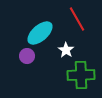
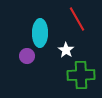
cyan ellipse: rotated 48 degrees counterclockwise
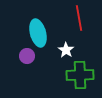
red line: moved 2 px right, 1 px up; rotated 20 degrees clockwise
cyan ellipse: moved 2 px left; rotated 16 degrees counterclockwise
green cross: moved 1 px left
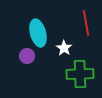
red line: moved 7 px right, 5 px down
white star: moved 2 px left, 2 px up
green cross: moved 1 px up
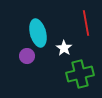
green cross: rotated 12 degrees counterclockwise
